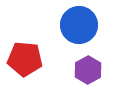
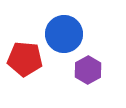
blue circle: moved 15 px left, 9 px down
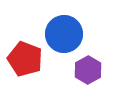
red pentagon: rotated 16 degrees clockwise
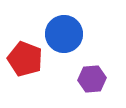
purple hexagon: moved 4 px right, 9 px down; rotated 24 degrees clockwise
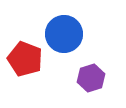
purple hexagon: moved 1 px left, 1 px up; rotated 12 degrees counterclockwise
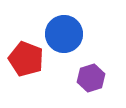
red pentagon: moved 1 px right
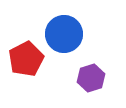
red pentagon: rotated 24 degrees clockwise
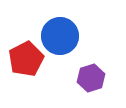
blue circle: moved 4 px left, 2 px down
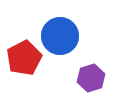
red pentagon: moved 2 px left, 1 px up
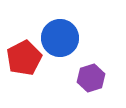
blue circle: moved 2 px down
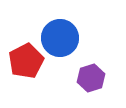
red pentagon: moved 2 px right, 3 px down
